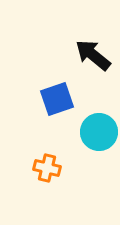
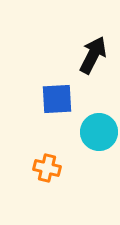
black arrow: rotated 78 degrees clockwise
blue square: rotated 16 degrees clockwise
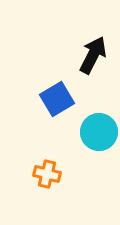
blue square: rotated 28 degrees counterclockwise
orange cross: moved 6 px down
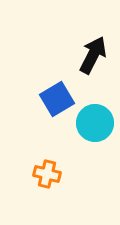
cyan circle: moved 4 px left, 9 px up
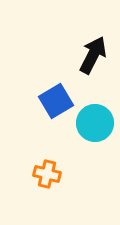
blue square: moved 1 px left, 2 px down
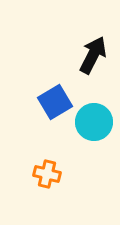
blue square: moved 1 px left, 1 px down
cyan circle: moved 1 px left, 1 px up
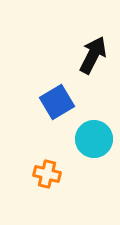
blue square: moved 2 px right
cyan circle: moved 17 px down
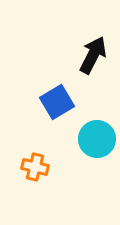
cyan circle: moved 3 px right
orange cross: moved 12 px left, 7 px up
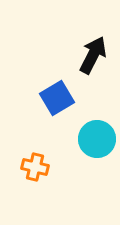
blue square: moved 4 px up
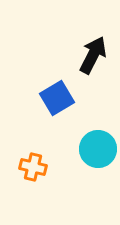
cyan circle: moved 1 px right, 10 px down
orange cross: moved 2 px left
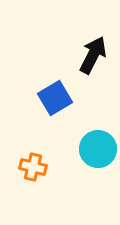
blue square: moved 2 px left
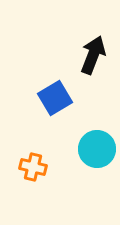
black arrow: rotated 6 degrees counterclockwise
cyan circle: moved 1 px left
